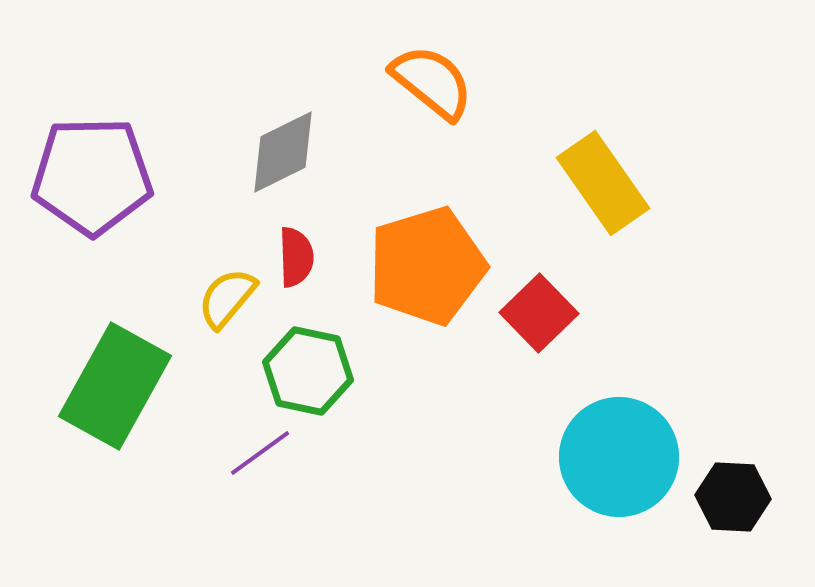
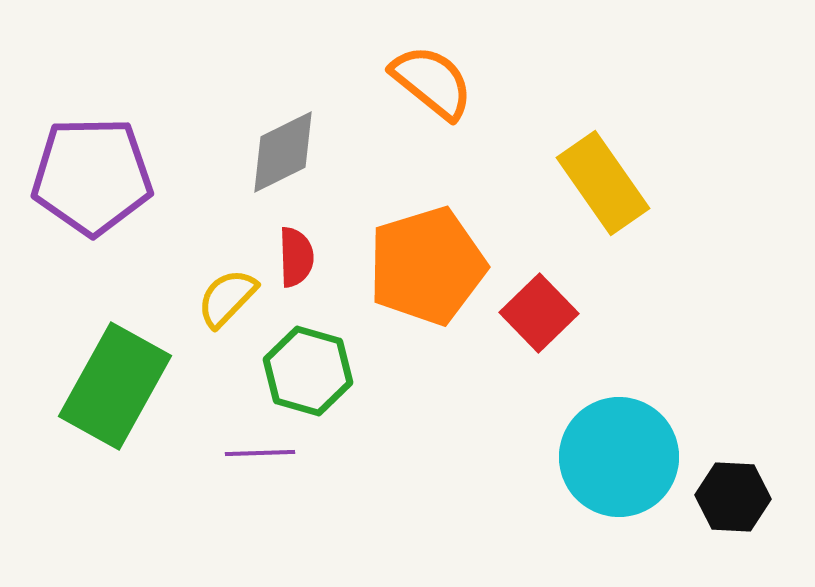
yellow semicircle: rotated 4 degrees clockwise
green hexagon: rotated 4 degrees clockwise
purple line: rotated 34 degrees clockwise
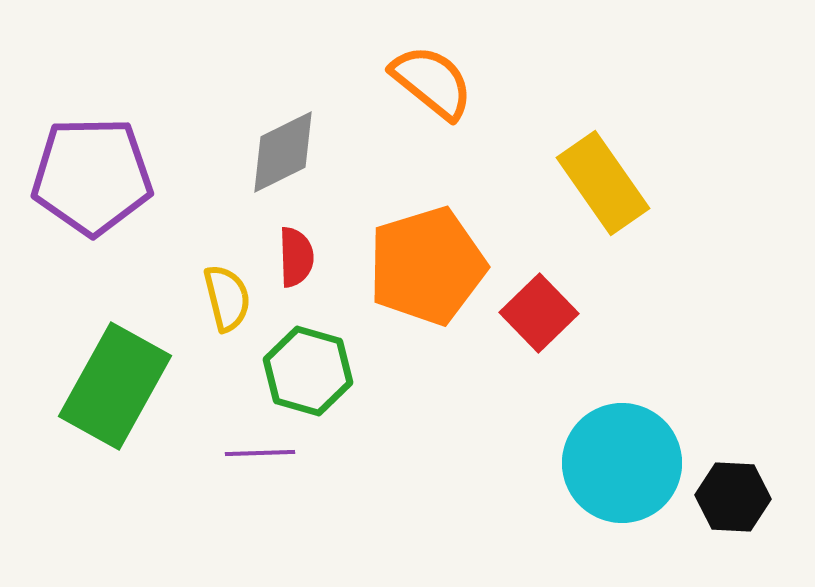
yellow semicircle: rotated 122 degrees clockwise
cyan circle: moved 3 px right, 6 px down
